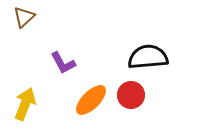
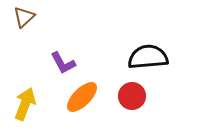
red circle: moved 1 px right, 1 px down
orange ellipse: moved 9 px left, 3 px up
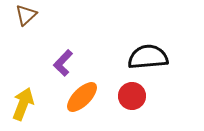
brown triangle: moved 2 px right, 2 px up
purple L-shape: rotated 72 degrees clockwise
yellow arrow: moved 2 px left
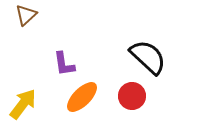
black semicircle: rotated 48 degrees clockwise
purple L-shape: moved 1 px right, 1 px down; rotated 52 degrees counterclockwise
yellow arrow: rotated 16 degrees clockwise
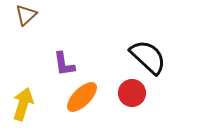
red circle: moved 3 px up
yellow arrow: rotated 20 degrees counterclockwise
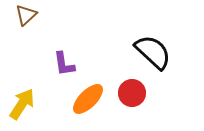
black semicircle: moved 5 px right, 5 px up
orange ellipse: moved 6 px right, 2 px down
yellow arrow: moved 1 px left; rotated 16 degrees clockwise
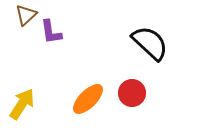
black semicircle: moved 3 px left, 9 px up
purple L-shape: moved 13 px left, 32 px up
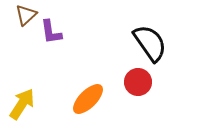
black semicircle: rotated 12 degrees clockwise
red circle: moved 6 px right, 11 px up
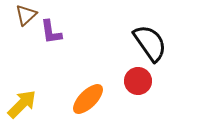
red circle: moved 1 px up
yellow arrow: rotated 12 degrees clockwise
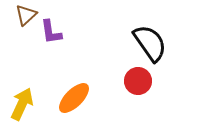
orange ellipse: moved 14 px left, 1 px up
yellow arrow: rotated 20 degrees counterclockwise
